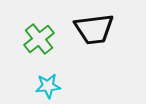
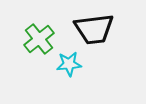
cyan star: moved 21 px right, 22 px up
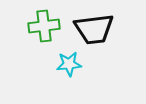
green cross: moved 5 px right, 13 px up; rotated 32 degrees clockwise
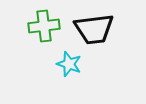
cyan star: rotated 25 degrees clockwise
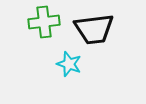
green cross: moved 4 px up
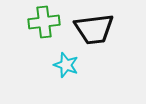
cyan star: moved 3 px left, 1 px down
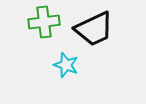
black trapezoid: rotated 18 degrees counterclockwise
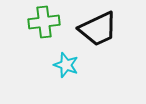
black trapezoid: moved 4 px right
